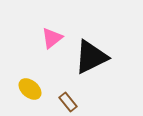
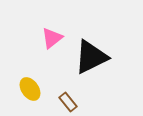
yellow ellipse: rotated 15 degrees clockwise
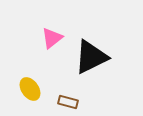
brown rectangle: rotated 36 degrees counterclockwise
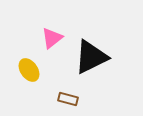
yellow ellipse: moved 1 px left, 19 px up
brown rectangle: moved 3 px up
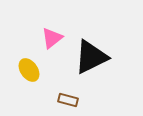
brown rectangle: moved 1 px down
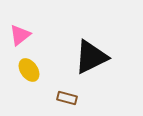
pink triangle: moved 32 px left, 3 px up
brown rectangle: moved 1 px left, 2 px up
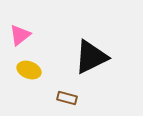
yellow ellipse: rotated 35 degrees counterclockwise
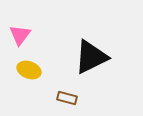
pink triangle: rotated 15 degrees counterclockwise
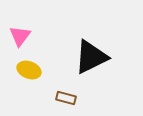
pink triangle: moved 1 px down
brown rectangle: moved 1 px left
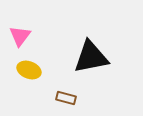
black triangle: rotated 15 degrees clockwise
